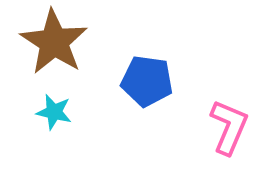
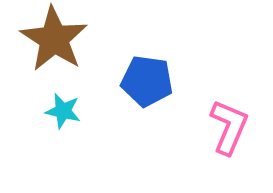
brown star: moved 3 px up
cyan star: moved 9 px right, 1 px up
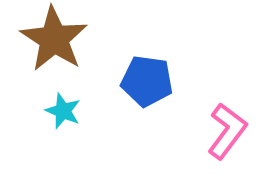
cyan star: rotated 9 degrees clockwise
pink L-shape: moved 2 px left, 4 px down; rotated 14 degrees clockwise
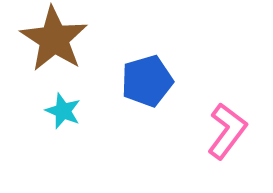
blue pentagon: rotated 24 degrees counterclockwise
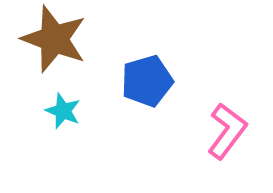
brown star: rotated 12 degrees counterclockwise
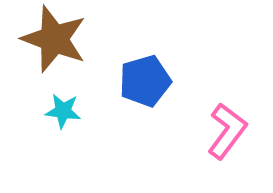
blue pentagon: moved 2 px left
cyan star: rotated 15 degrees counterclockwise
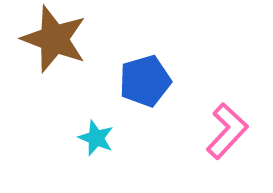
cyan star: moved 33 px right, 27 px down; rotated 15 degrees clockwise
pink L-shape: rotated 6 degrees clockwise
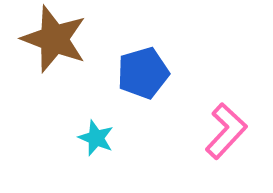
blue pentagon: moved 2 px left, 8 px up
pink L-shape: moved 1 px left
